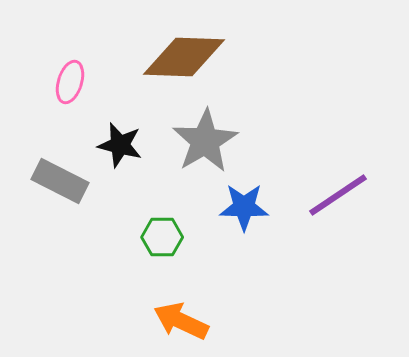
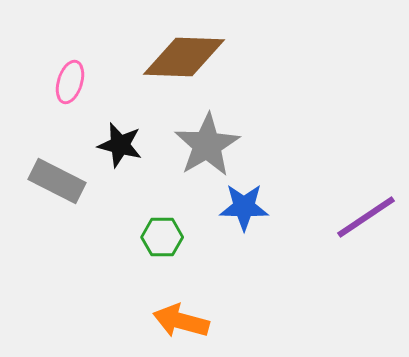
gray star: moved 2 px right, 4 px down
gray rectangle: moved 3 px left
purple line: moved 28 px right, 22 px down
orange arrow: rotated 10 degrees counterclockwise
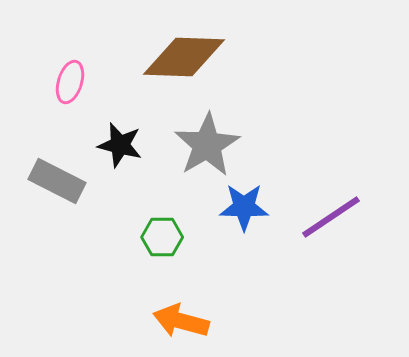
purple line: moved 35 px left
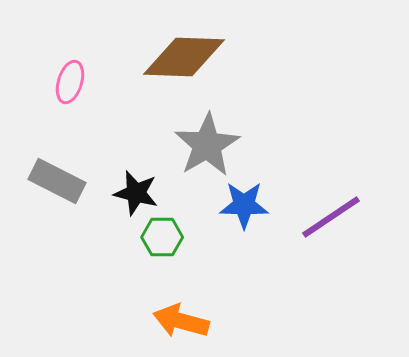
black star: moved 16 px right, 48 px down
blue star: moved 2 px up
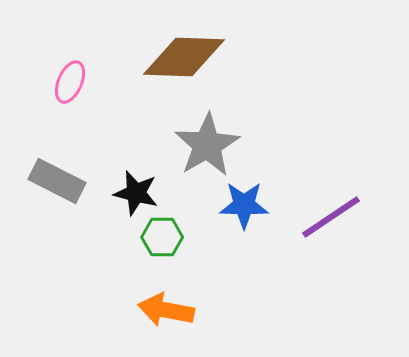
pink ellipse: rotated 6 degrees clockwise
orange arrow: moved 15 px left, 11 px up; rotated 4 degrees counterclockwise
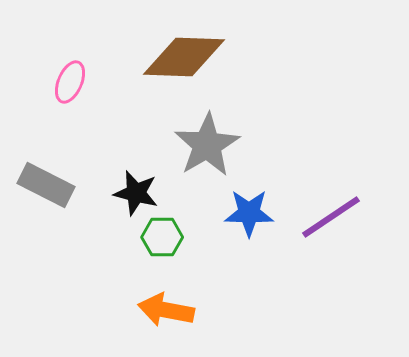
gray rectangle: moved 11 px left, 4 px down
blue star: moved 5 px right, 8 px down
